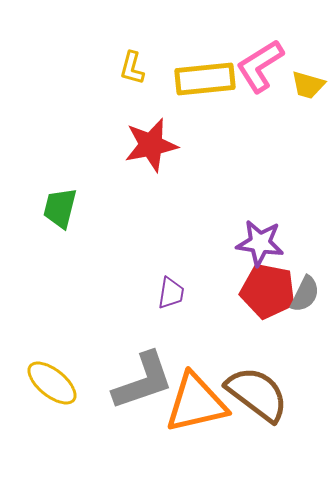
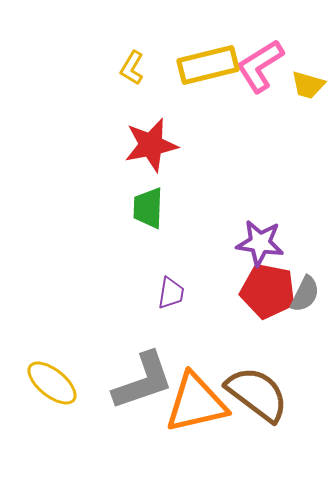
yellow L-shape: rotated 16 degrees clockwise
yellow rectangle: moved 3 px right, 14 px up; rotated 8 degrees counterclockwise
green trapezoid: moved 88 px right; rotated 12 degrees counterclockwise
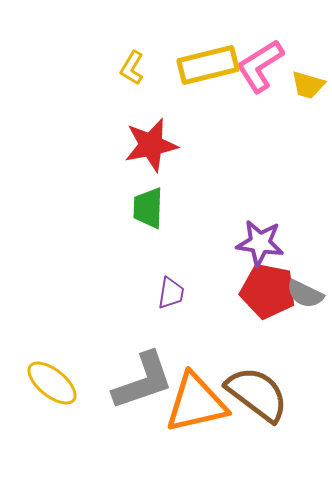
gray semicircle: rotated 90 degrees clockwise
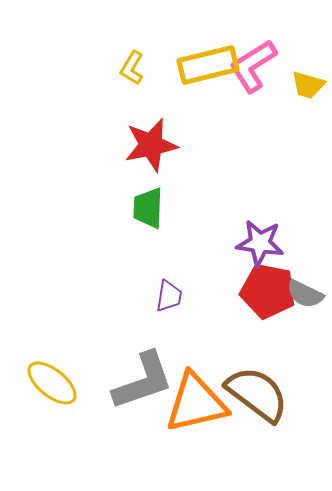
pink L-shape: moved 7 px left
purple trapezoid: moved 2 px left, 3 px down
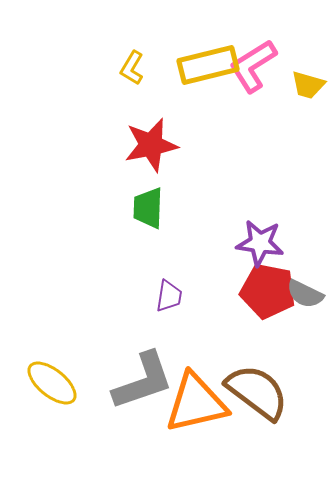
brown semicircle: moved 2 px up
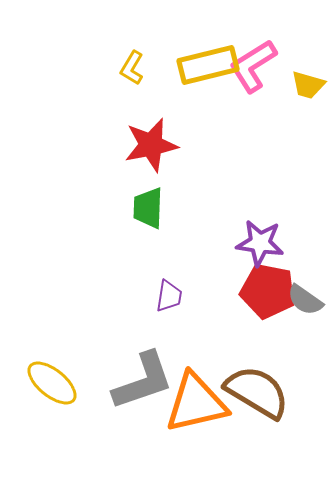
gray semicircle: moved 6 px down; rotated 9 degrees clockwise
brown semicircle: rotated 6 degrees counterclockwise
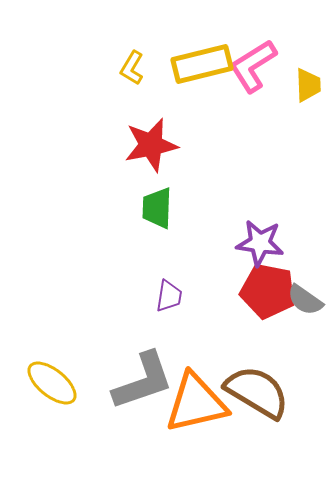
yellow rectangle: moved 6 px left, 1 px up
yellow trapezoid: rotated 108 degrees counterclockwise
green trapezoid: moved 9 px right
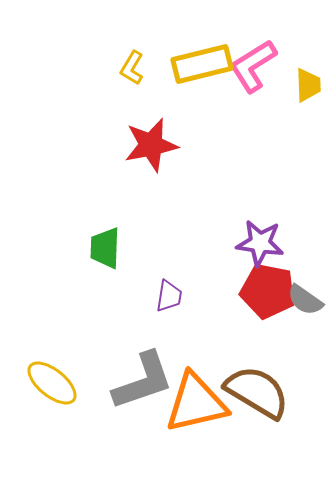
green trapezoid: moved 52 px left, 40 px down
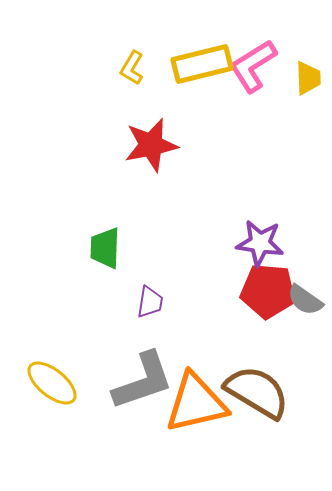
yellow trapezoid: moved 7 px up
red pentagon: rotated 6 degrees counterclockwise
purple trapezoid: moved 19 px left, 6 px down
